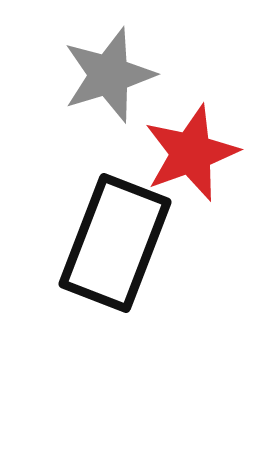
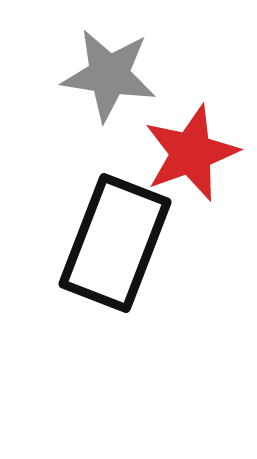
gray star: rotated 26 degrees clockwise
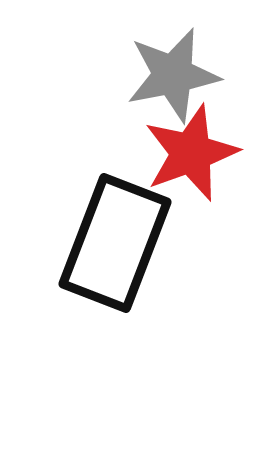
gray star: moved 64 px right; rotated 20 degrees counterclockwise
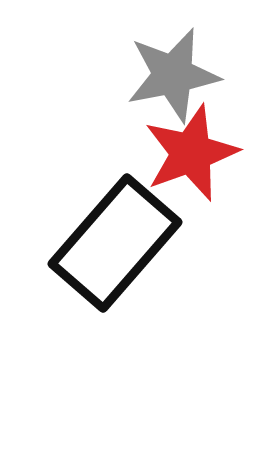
black rectangle: rotated 20 degrees clockwise
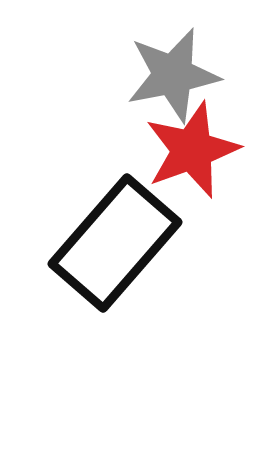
red star: moved 1 px right, 3 px up
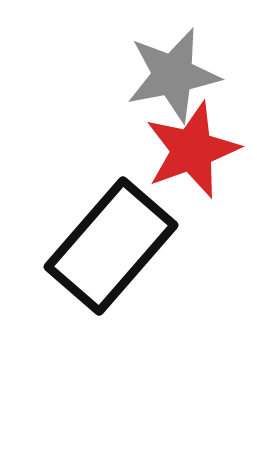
black rectangle: moved 4 px left, 3 px down
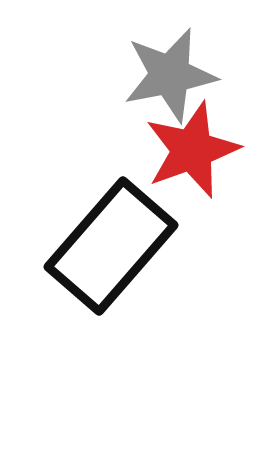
gray star: moved 3 px left
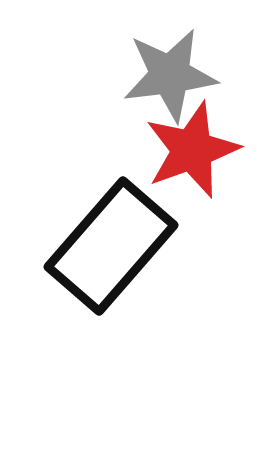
gray star: rotated 4 degrees clockwise
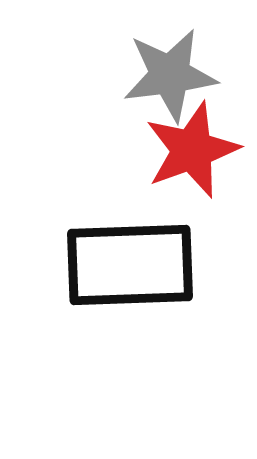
black rectangle: moved 19 px right, 19 px down; rotated 47 degrees clockwise
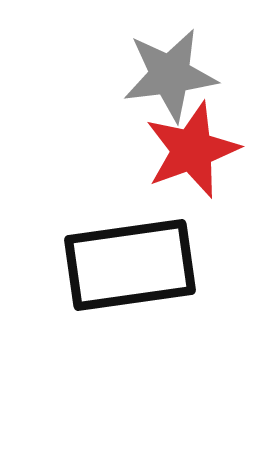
black rectangle: rotated 6 degrees counterclockwise
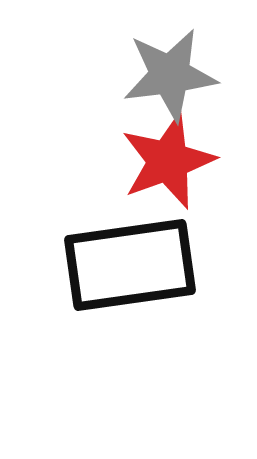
red star: moved 24 px left, 11 px down
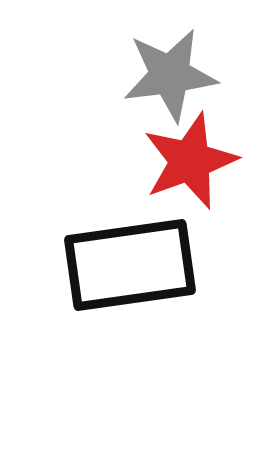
red star: moved 22 px right
